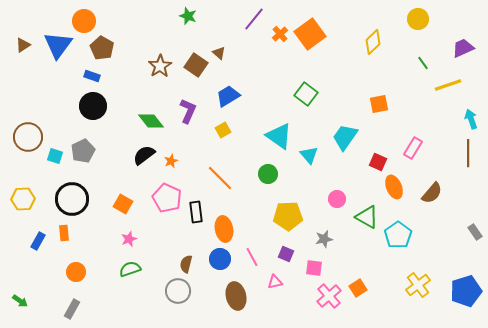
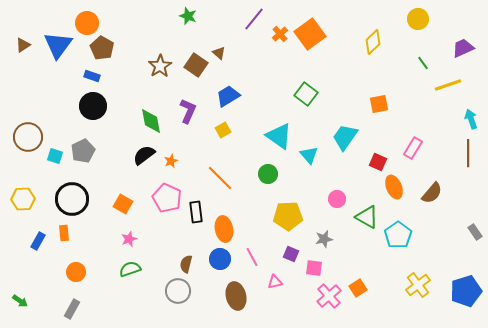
orange circle at (84, 21): moved 3 px right, 2 px down
green diamond at (151, 121): rotated 28 degrees clockwise
purple square at (286, 254): moved 5 px right
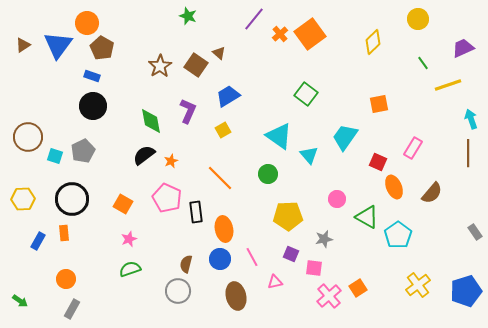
orange circle at (76, 272): moved 10 px left, 7 px down
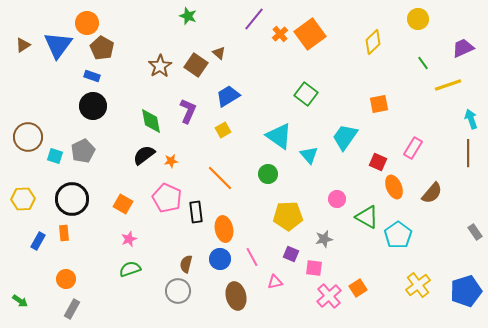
orange star at (171, 161): rotated 16 degrees clockwise
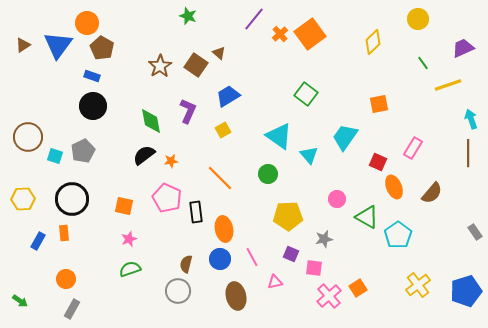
orange square at (123, 204): moved 1 px right, 2 px down; rotated 18 degrees counterclockwise
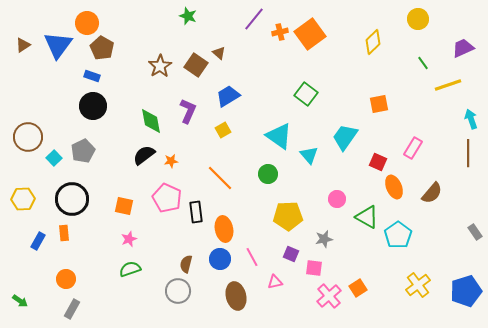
orange cross at (280, 34): moved 2 px up; rotated 28 degrees clockwise
cyan square at (55, 156): moved 1 px left, 2 px down; rotated 28 degrees clockwise
